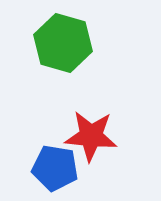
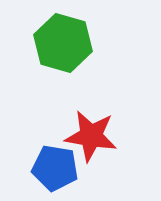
red star: rotated 4 degrees clockwise
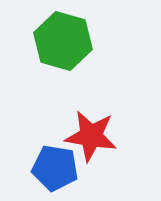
green hexagon: moved 2 px up
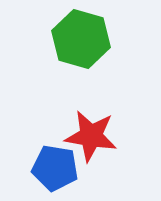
green hexagon: moved 18 px right, 2 px up
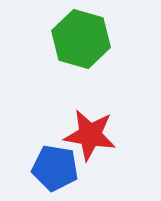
red star: moved 1 px left, 1 px up
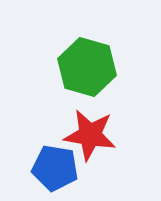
green hexagon: moved 6 px right, 28 px down
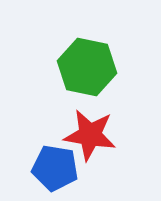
green hexagon: rotated 4 degrees counterclockwise
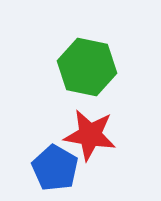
blue pentagon: rotated 21 degrees clockwise
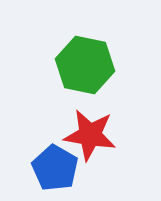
green hexagon: moved 2 px left, 2 px up
